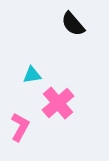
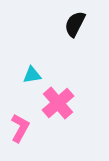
black semicircle: moved 2 px right; rotated 68 degrees clockwise
pink L-shape: moved 1 px down
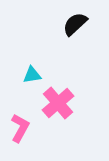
black semicircle: rotated 20 degrees clockwise
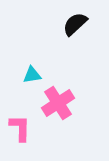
pink cross: rotated 8 degrees clockwise
pink L-shape: rotated 28 degrees counterclockwise
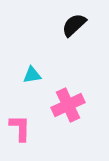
black semicircle: moved 1 px left, 1 px down
pink cross: moved 10 px right, 2 px down; rotated 8 degrees clockwise
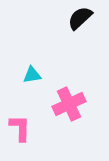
black semicircle: moved 6 px right, 7 px up
pink cross: moved 1 px right, 1 px up
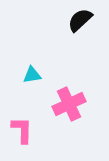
black semicircle: moved 2 px down
pink L-shape: moved 2 px right, 2 px down
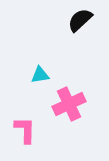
cyan triangle: moved 8 px right
pink L-shape: moved 3 px right
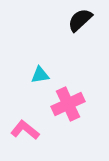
pink cross: moved 1 px left
pink L-shape: rotated 52 degrees counterclockwise
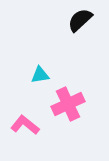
pink L-shape: moved 5 px up
